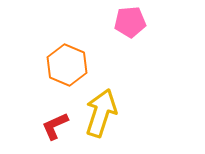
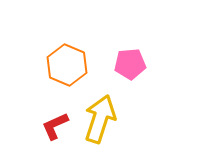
pink pentagon: moved 42 px down
yellow arrow: moved 1 px left, 6 px down
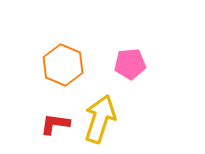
orange hexagon: moved 4 px left
red L-shape: moved 2 px up; rotated 32 degrees clockwise
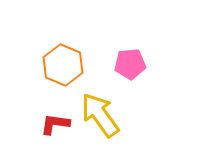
yellow arrow: moved 4 px up; rotated 54 degrees counterclockwise
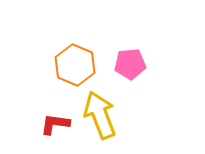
orange hexagon: moved 12 px right
yellow arrow: rotated 15 degrees clockwise
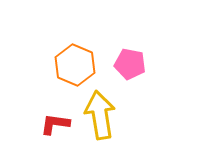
pink pentagon: rotated 16 degrees clockwise
yellow arrow: rotated 12 degrees clockwise
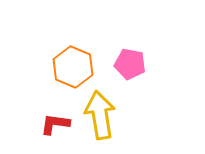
orange hexagon: moved 2 px left, 2 px down
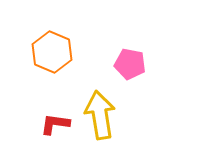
orange hexagon: moved 21 px left, 15 px up
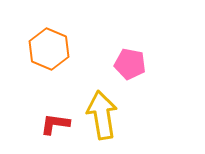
orange hexagon: moved 3 px left, 3 px up
yellow arrow: moved 2 px right
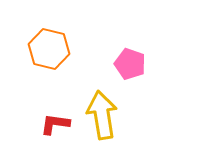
orange hexagon: rotated 9 degrees counterclockwise
pink pentagon: rotated 8 degrees clockwise
